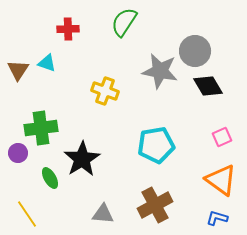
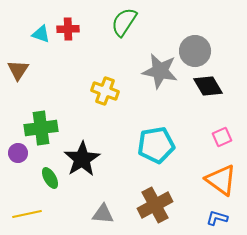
cyan triangle: moved 6 px left, 29 px up
yellow line: rotated 68 degrees counterclockwise
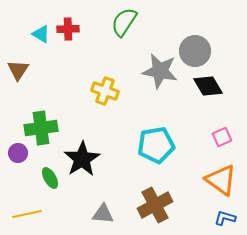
cyan triangle: rotated 12 degrees clockwise
blue L-shape: moved 8 px right
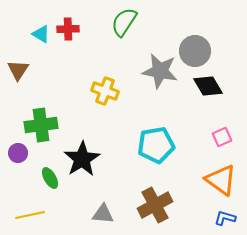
green cross: moved 3 px up
yellow line: moved 3 px right, 1 px down
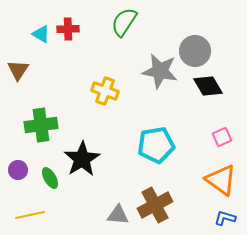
purple circle: moved 17 px down
gray triangle: moved 15 px right, 1 px down
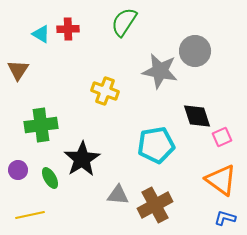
black diamond: moved 11 px left, 30 px down; rotated 12 degrees clockwise
gray triangle: moved 20 px up
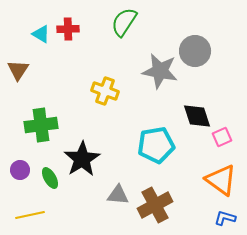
purple circle: moved 2 px right
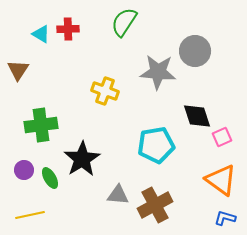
gray star: moved 2 px left, 1 px down; rotated 6 degrees counterclockwise
purple circle: moved 4 px right
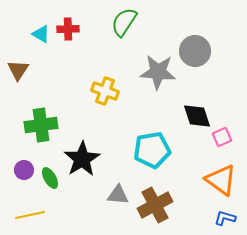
cyan pentagon: moved 4 px left, 5 px down
